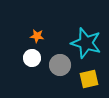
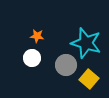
gray circle: moved 6 px right
yellow square: rotated 36 degrees counterclockwise
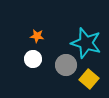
white circle: moved 1 px right, 1 px down
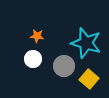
gray circle: moved 2 px left, 1 px down
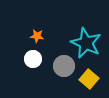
cyan star: rotated 8 degrees clockwise
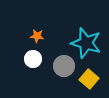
cyan star: rotated 8 degrees counterclockwise
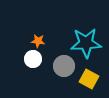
orange star: moved 1 px right, 5 px down
cyan star: rotated 20 degrees counterclockwise
yellow square: rotated 12 degrees counterclockwise
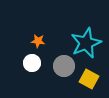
cyan star: rotated 20 degrees counterclockwise
white circle: moved 1 px left, 4 px down
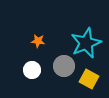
white circle: moved 7 px down
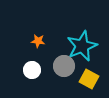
cyan star: moved 4 px left, 3 px down
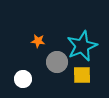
gray circle: moved 7 px left, 4 px up
white circle: moved 9 px left, 9 px down
yellow square: moved 7 px left, 4 px up; rotated 30 degrees counterclockwise
